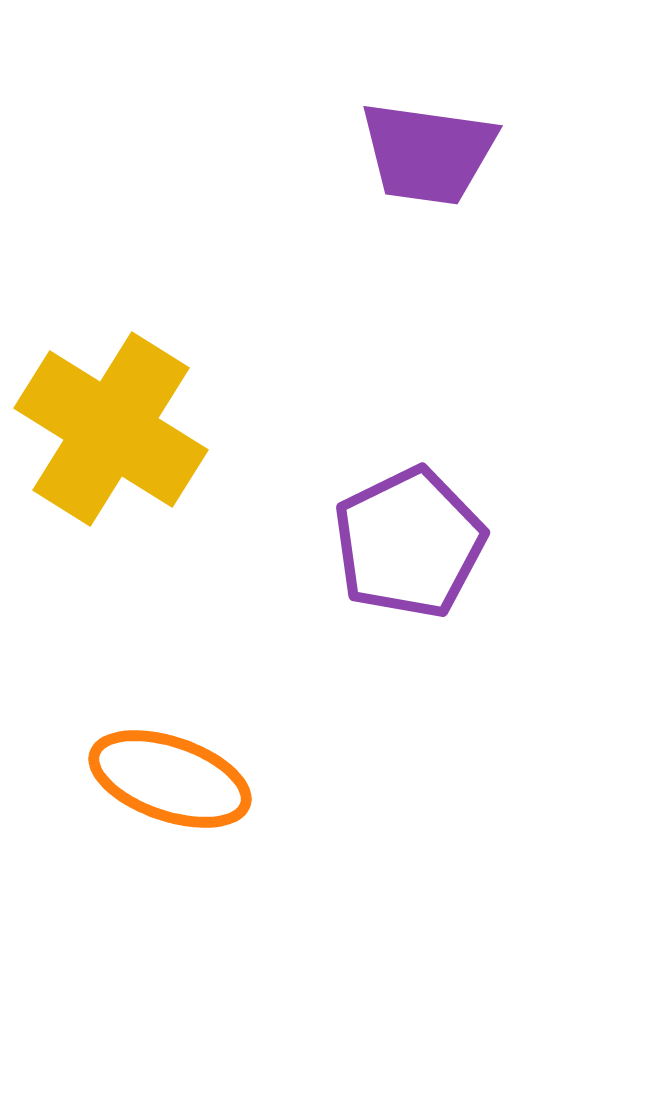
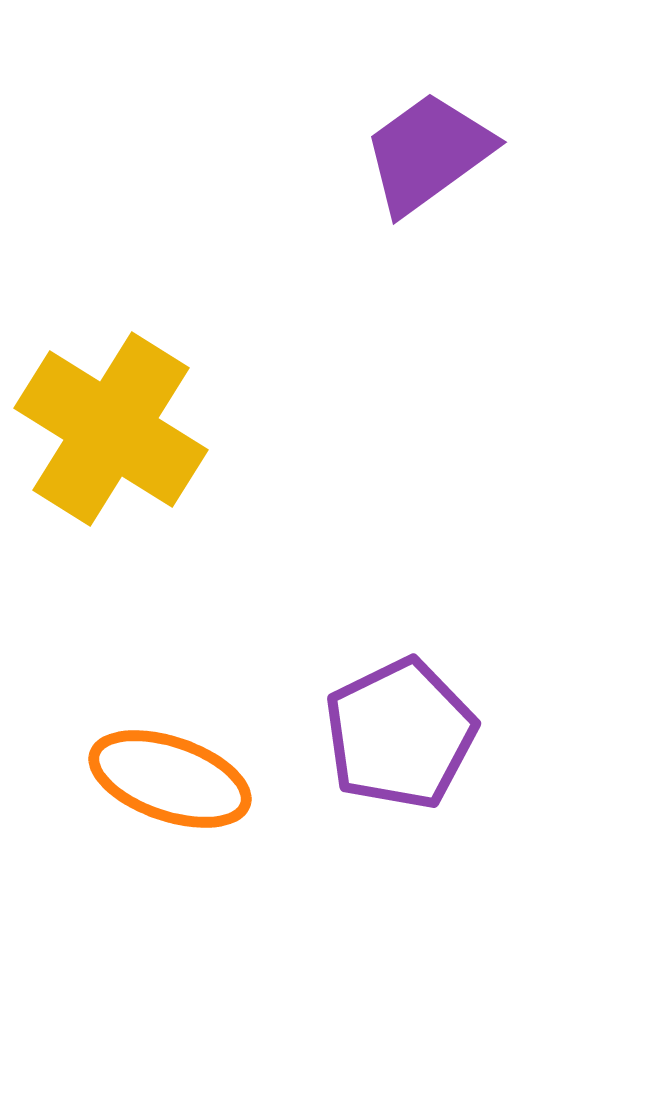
purple trapezoid: rotated 136 degrees clockwise
purple pentagon: moved 9 px left, 191 px down
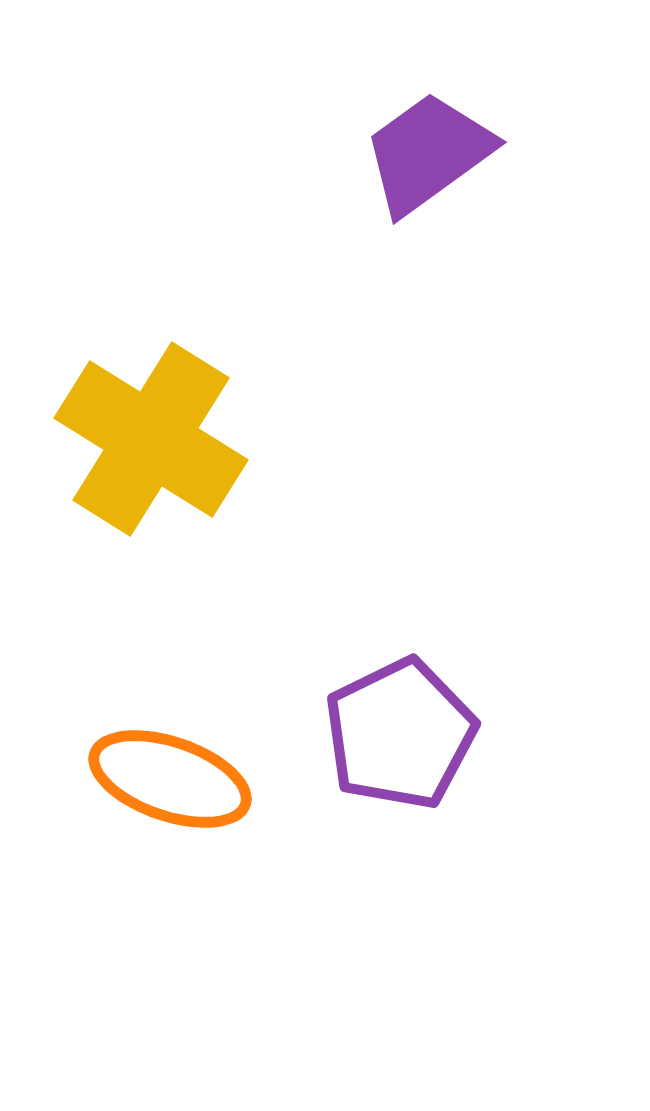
yellow cross: moved 40 px right, 10 px down
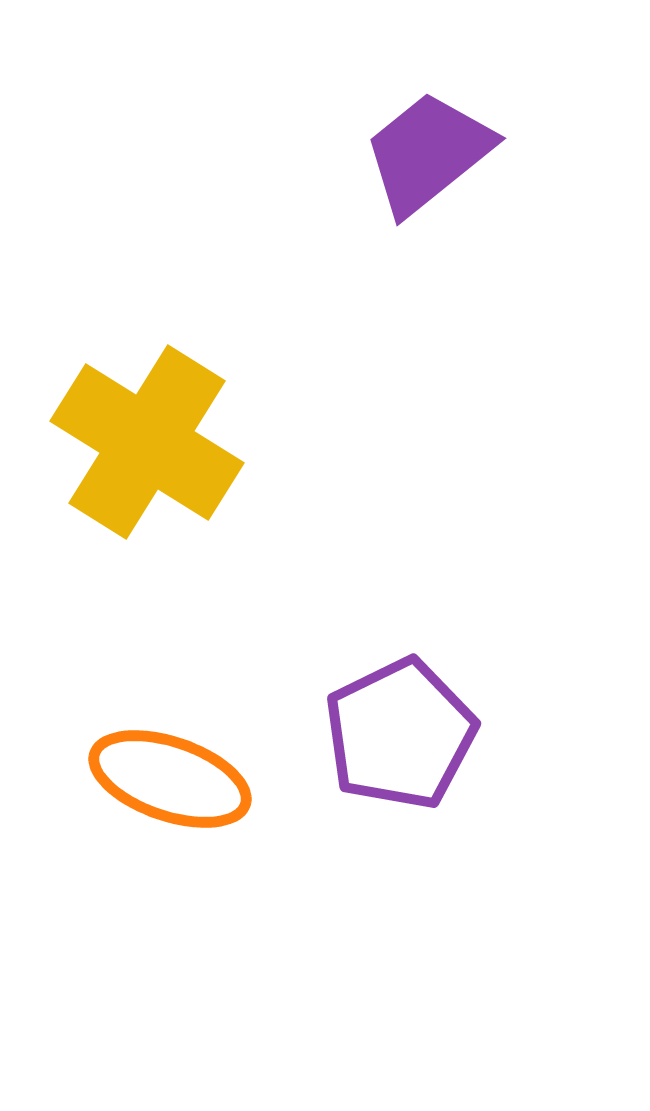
purple trapezoid: rotated 3 degrees counterclockwise
yellow cross: moved 4 px left, 3 px down
